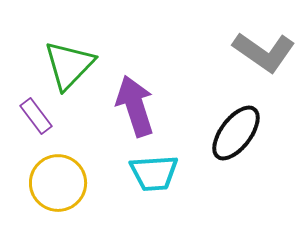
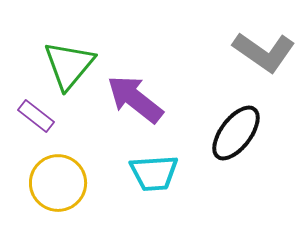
green triangle: rotated 4 degrees counterclockwise
purple arrow: moved 7 px up; rotated 34 degrees counterclockwise
purple rectangle: rotated 15 degrees counterclockwise
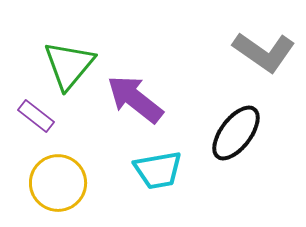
cyan trapezoid: moved 4 px right, 3 px up; rotated 6 degrees counterclockwise
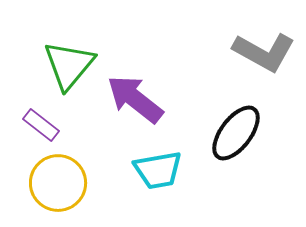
gray L-shape: rotated 6 degrees counterclockwise
purple rectangle: moved 5 px right, 9 px down
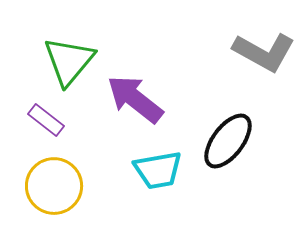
green triangle: moved 4 px up
purple rectangle: moved 5 px right, 5 px up
black ellipse: moved 8 px left, 8 px down
yellow circle: moved 4 px left, 3 px down
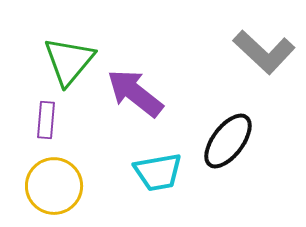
gray L-shape: rotated 14 degrees clockwise
purple arrow: moved 6 px up
purple rectangle: rotated 57 degrees clockwise
cyan trapezoid: moved 2 px down
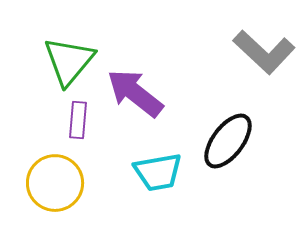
purple rectangle: moved 32 px right
yellow circle: moved 1 px right, 3 px up
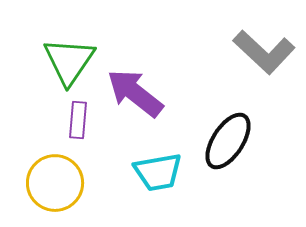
green triangle: rotated 6 degrees counterclockwise
black ellipse: rotated 4 degrees counterclockwise
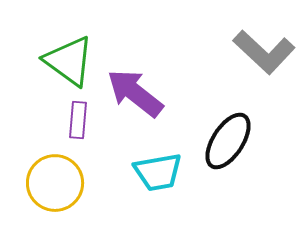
green triangle: rotated 28 degrees counterclockwise
